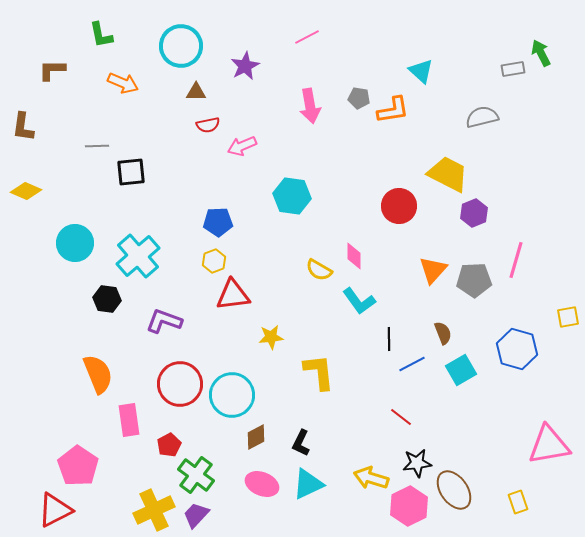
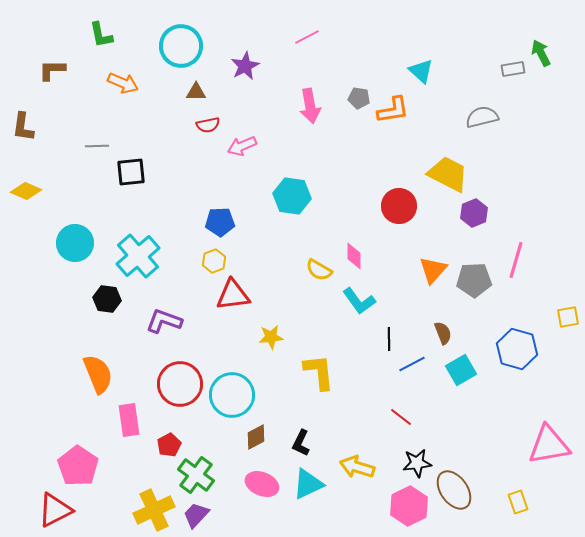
blue pentagon at (218, 222): moved 2 px right
yellow arrow at (371, 478): moved 14 px left, 11 px up
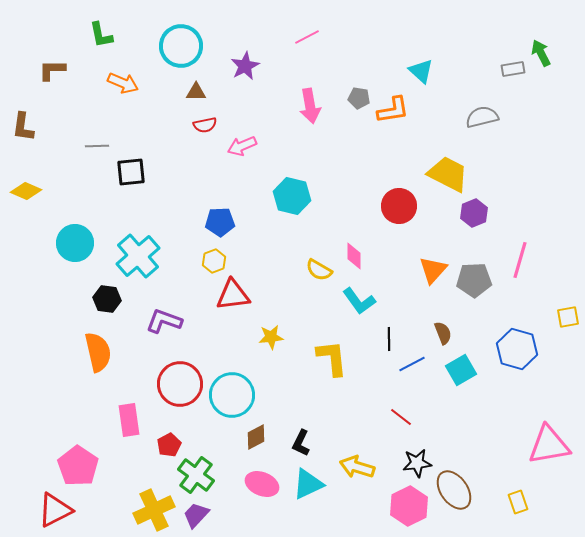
red semicircle at (208, 125): moved 3 px left
cyan hexagon at (292, 196): rotated 6 degrees clockwise
pink line at (516, 260): moved 4 px right
yellow L-shape at (319, 372): moved 13 px right, 14 px up
orange semicircle at (98, 374): moved 22 px up; rotated 9 degrees clockwise
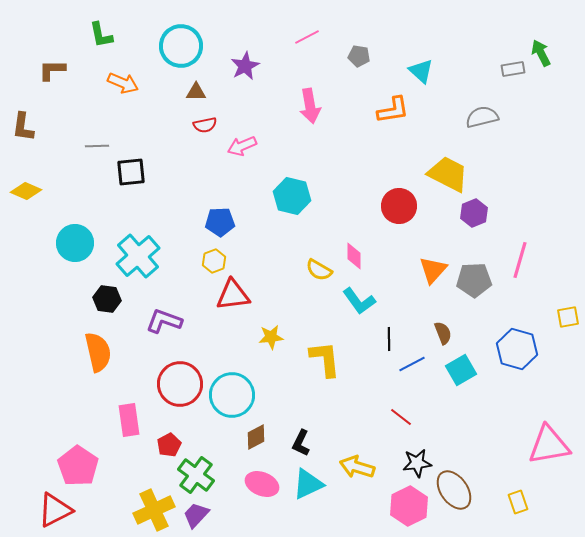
gray pentagon at (359, 98): moved 42 px up
yellow L-shape at (332, 358): moved 7 px left, 1 px down
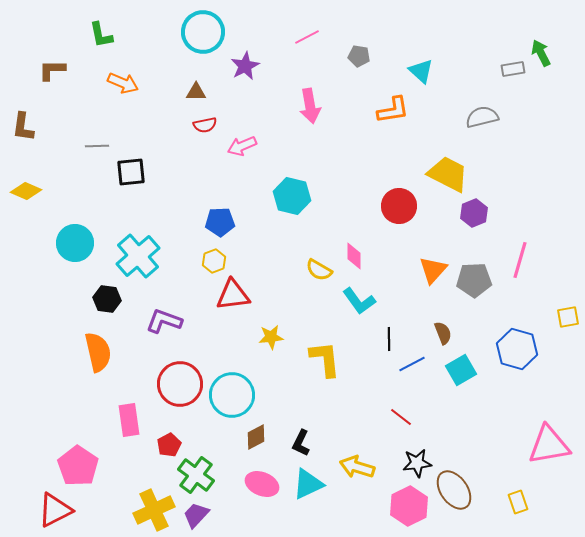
cyan circle at (181, 46): moved 22 px right, 14 px up
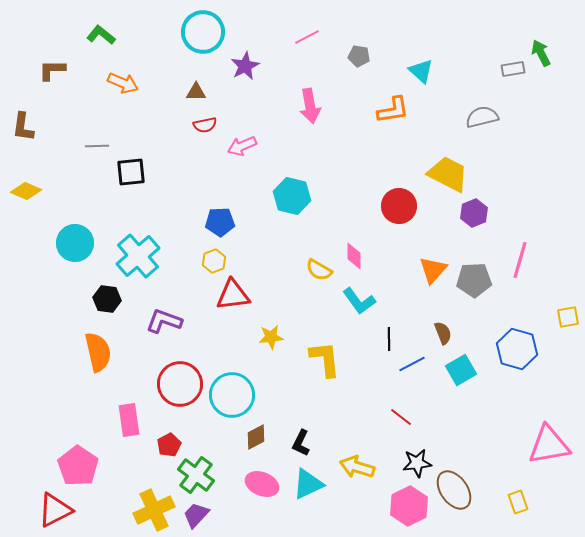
green L-shape at (101, 35): rotated 140 degrees clockwise
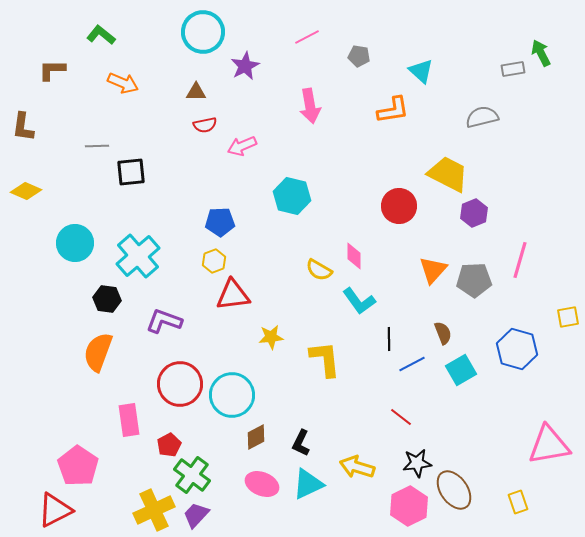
orange semicircle at (98, 352): rotated 147 degrees counterclockwise
green cross at (196, 475): moved 4 px left
